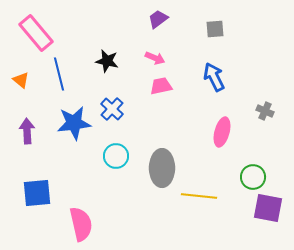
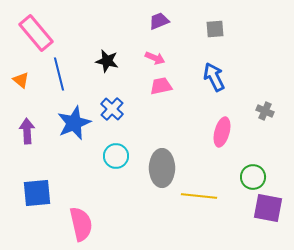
purple trapezoid: moved 1 px right, 2 px down; rotated 15 degrees clockwise
blue star: rotated 16 degrees counterclockwise
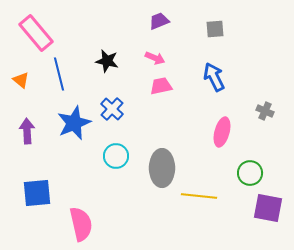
green circle: moved 3 px left, 4 px up
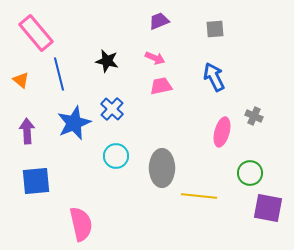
gray cross: moved 11 px left, 5 px down
blue square: moved 1 px left, 12 px up
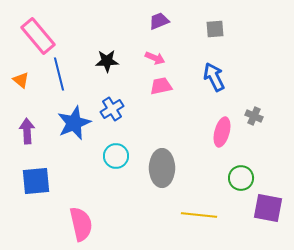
pink rectangle: moved 2 px right, 3 px down
black star: rotated 15 degrees counterclockwise
blue cross: rotated 15 degrees clockwise
green circle: moved 9 px left, 5 px down
yellow line: moved 19 px down
